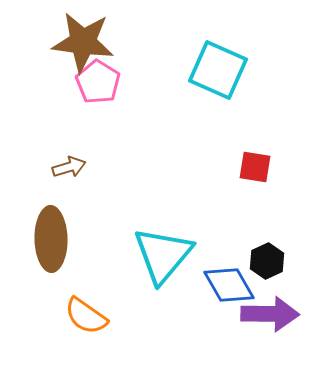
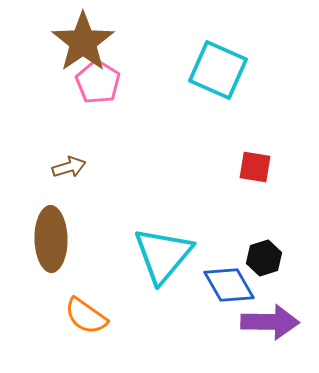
brown star: rotated 30 degrees clockwise
black hexagon: moved 3 px left, 3 px up; rotated 8 degrees clockwise
purple arrow: moved 8 px down
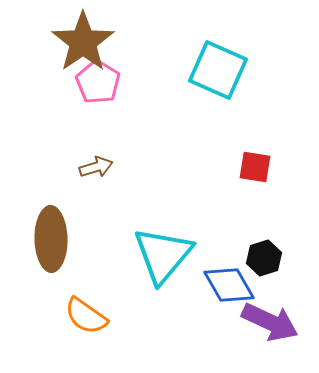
brown arrow: moved 27 px right
purple arrow: rotated 24 degrees clockwise
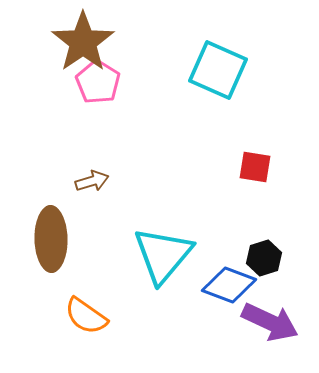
brown arrow: moved 4 px left, 14 px down
blue diamond: rotated 40 degrees counterclockwise
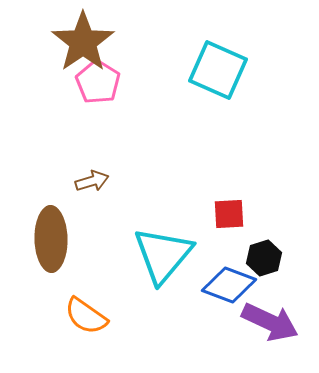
red square: moved 26 px left, 47 px down; rotated 12 degrees counterclockwise
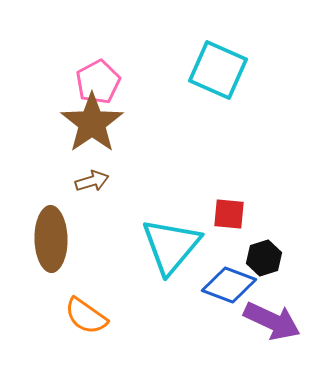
brown star: moved 9 px right, 81 px down
pink pentagon: rotated 12 degrees clockwise
red square: rotated 8 degrees clockwise
cyan triangle: moved 8 px right, 9 px up
purple arrow: moved 2 px right, 1 px up
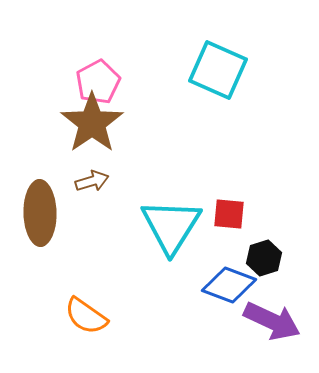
brown ellipse: moved 11 px left, 26 px up
cyan triangle: moved 20 px up; rotated 8 degrees counterclockwise
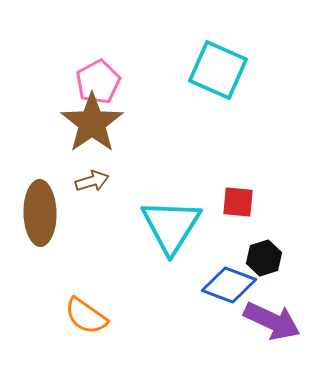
red square: moved 9 px right, 12 px up
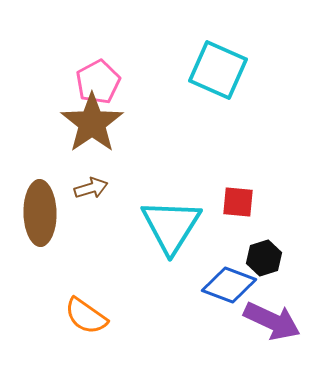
brown arrow: moved 1 px left, 7 px down
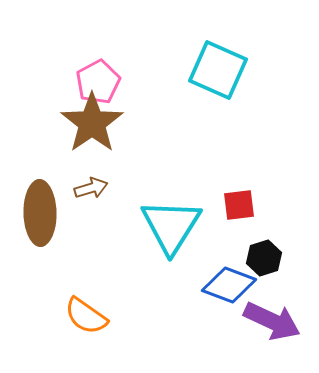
red square: moved 1 px right, 3 px down; rotated 12 degrees counterclockwise
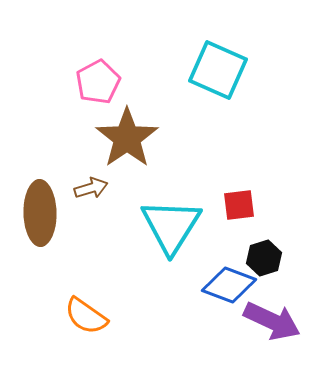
brown star: moved 35 px right, 15 px down
